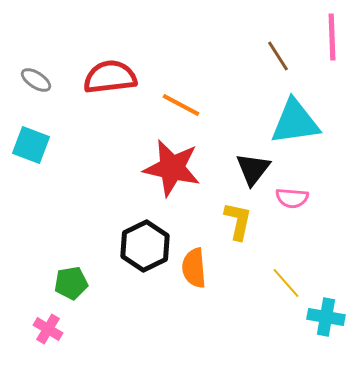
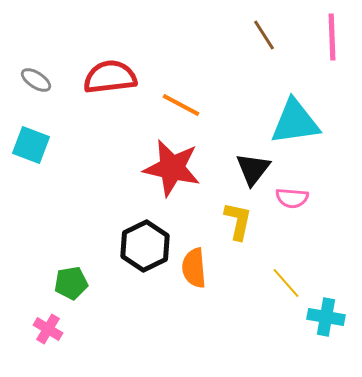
brown line: moved 14 px left, 21 px up
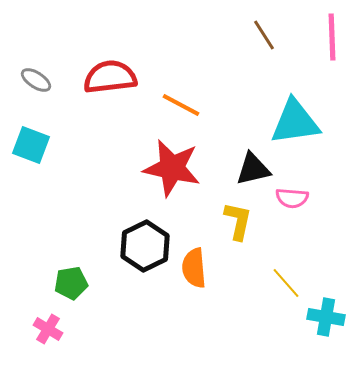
black triangle: rotated 39 degrees clockwise
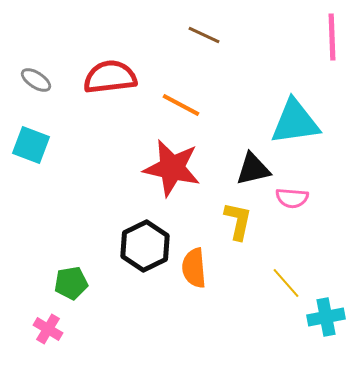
brown line: moved 60 px left; rotated 32 degrees counterclockwise
cyan cross: rotated 21 degrees counterclockwise
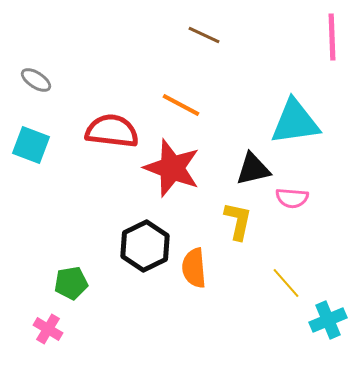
red semicircle: moved 2 px right, 54 px down; rotated 14 degrees clockwise
red star: rotated 8 degrees clockwise
cyan cross: moved 2 px right, 3 px down; rotated 12 degrees counterclockwise
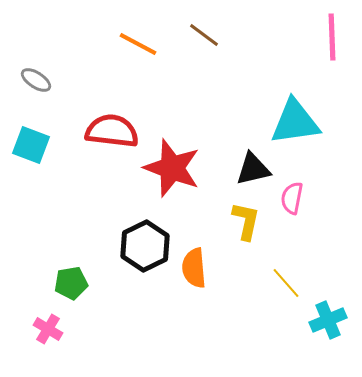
brown line: rotated 12 degrees clockwise
orange line: moved 43 px left, 61 px up
pink semicircle: rotated 96 degrees clockwise
yellow L-shape: moved 8 px right
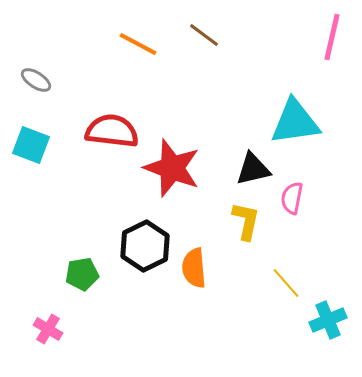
pink line: rotated 15 degrees clockwise
green pentagon: moved 11 px right, 9 px up
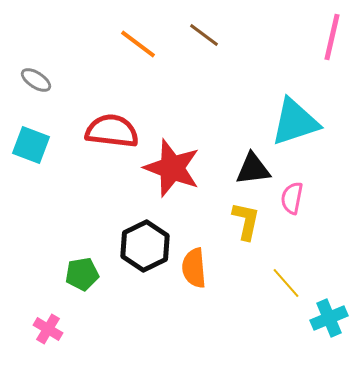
orange line: rotated 9 degrees clockwise
cyan triangle: rotated 10 degrees counterclockwise
black triangle: rotated 6 degrees clockwise
cyan cross: moved 1 px right, 2 px up
